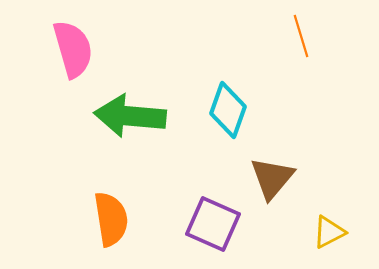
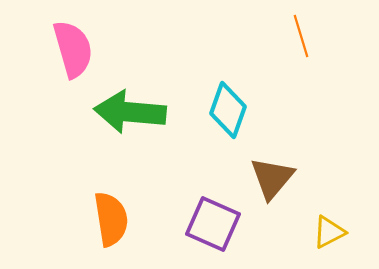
green arrow: moved 4 px up
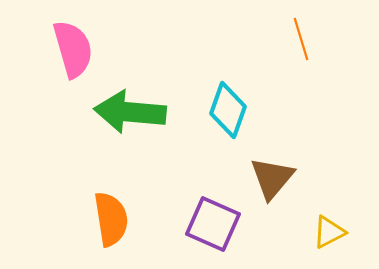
orange line: moved 3 px down
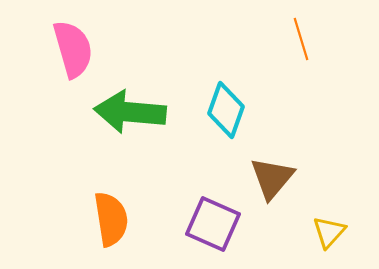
cyan diamond: moved 2 px left
yellow triangle: rotated 21 degrees counterclockwise
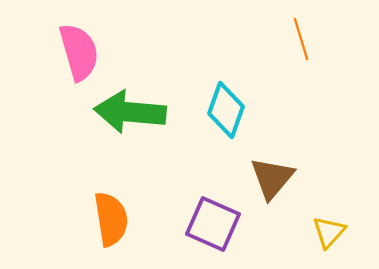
pink semicircle: moved 6 px right, 3 px down
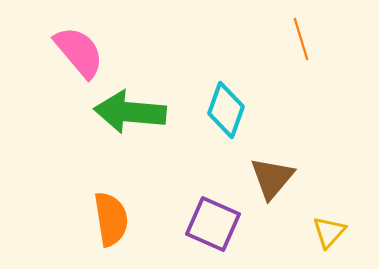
pink semicircle: rotated 24 degrees counterclockwise
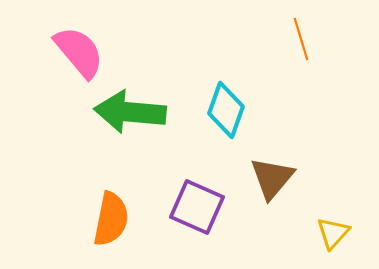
orange semicircle: rotated 20 degrees clockwise
purple square: moved 16 px left, 17 px up
yellow triangle: moved 4 px right, 1 px down
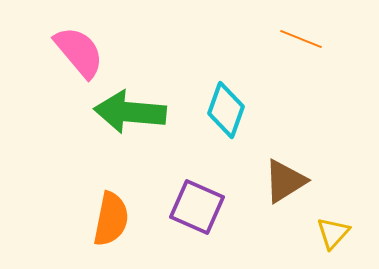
orange line: rotated 51 degrees counterclockwise
brown triangle: moved 13 px right, 3 px down; rotated 18 degrees clockwise
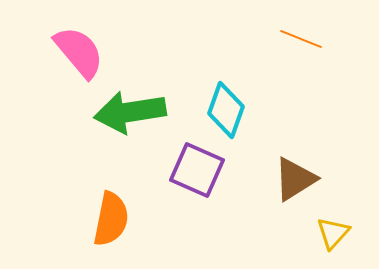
green arrow: rotated 14 degrees counterclockwise
brown triangle: moved 10 px right, 2 px up
purple square: moved 37 px up
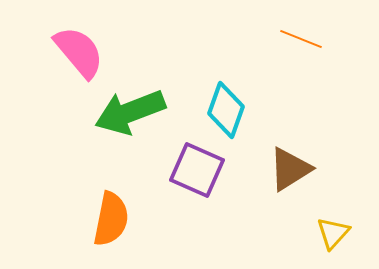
green arrow: rotated 12 degrees counterclockwise
brown triangle: moved 5 px left, 10 px up
